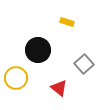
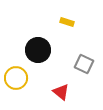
gray square: rotated 24 degrees counterclockwise
red triangle: moved 2 px right, 4 px down
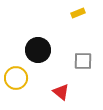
yellow rectangle: moved 11 px right, 9 px up; rotated 40 degrees counterclockwise
gray square: moved 1 px left, 3 px up; rotated 24 degrees counterclockwise
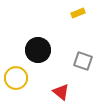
gray square: rotated 18 degrees clockwise
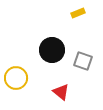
black circle: moved 14 px right
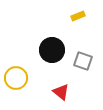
yellow rectangle: moved 3 px down
